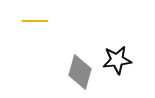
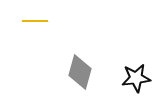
black star: moved 19 px right, 18 px down
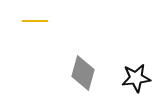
gray diamond: moved 3 px right, 1 px down
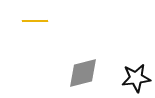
gray diamond: rotated 60 degrees clockwise
